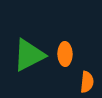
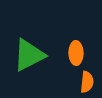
orange ellipse: moved 11 px right, 1 px up
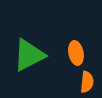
orange ellipse: rotated 10 degrees counterclockwise
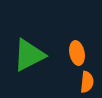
orange ellipse: moved 1 px right
